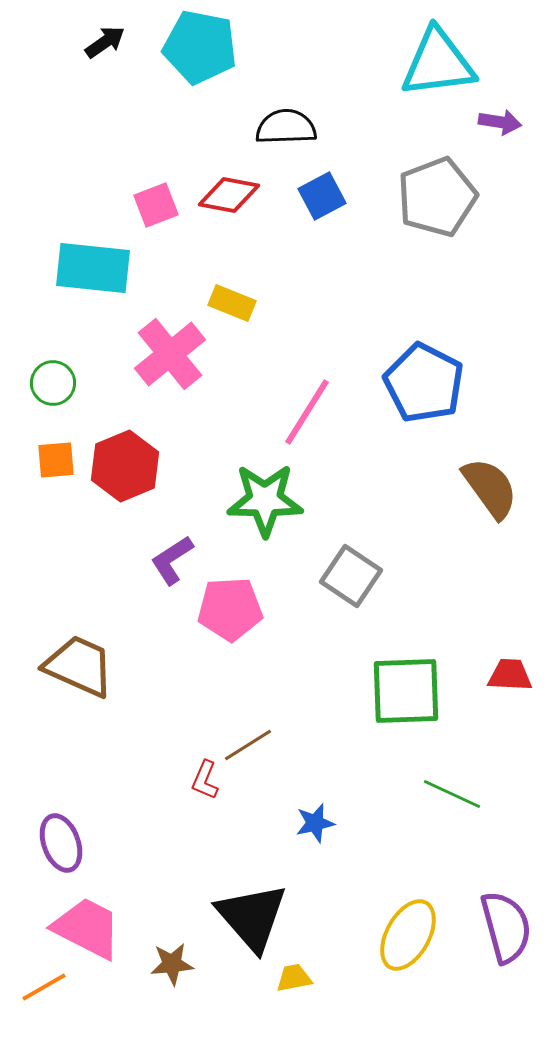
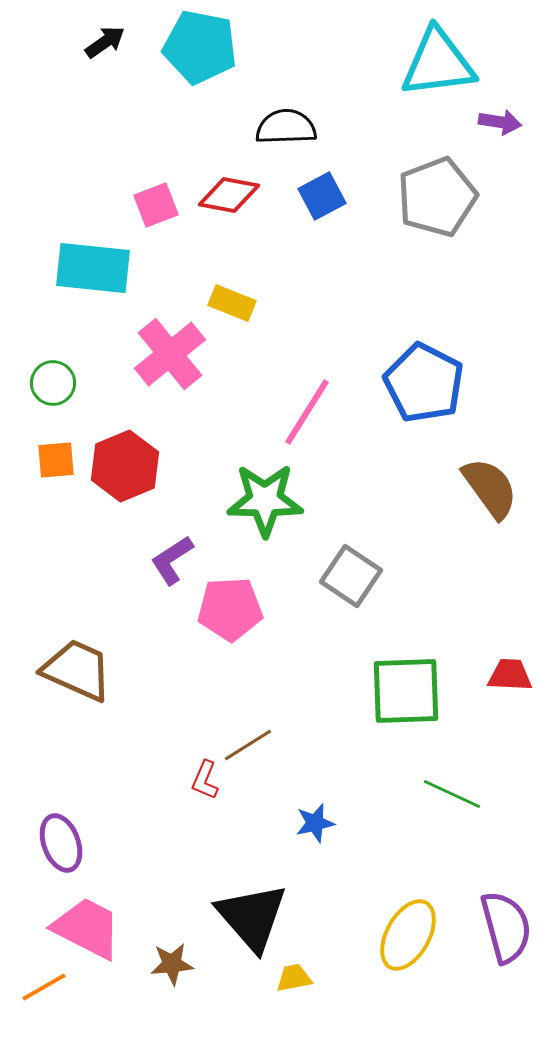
brown trapezoid: moved 2 px left, 4 px down
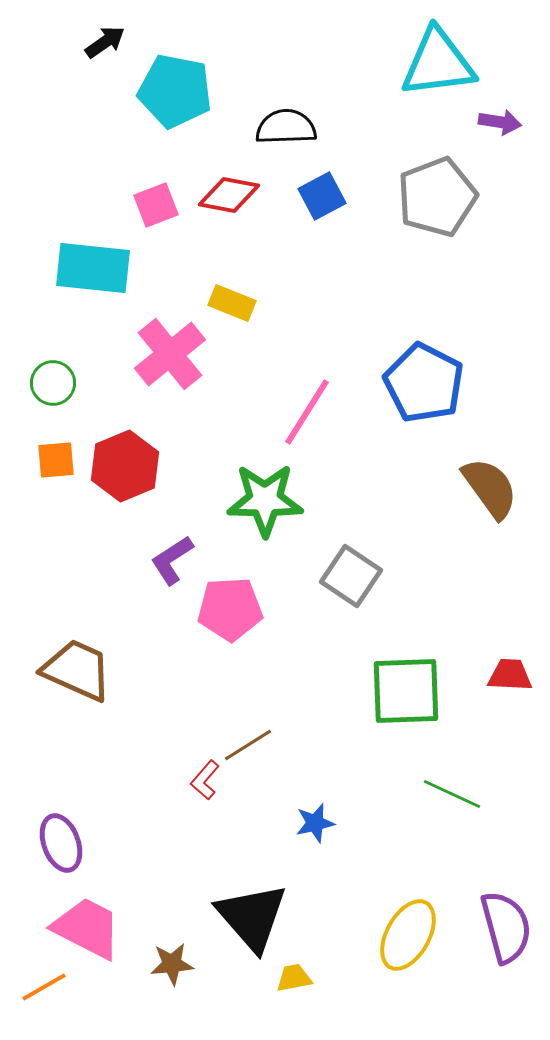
cyan pentagon: moved 25 px left, 44 px down
red L-shape: rotated 18 degrees clockwise
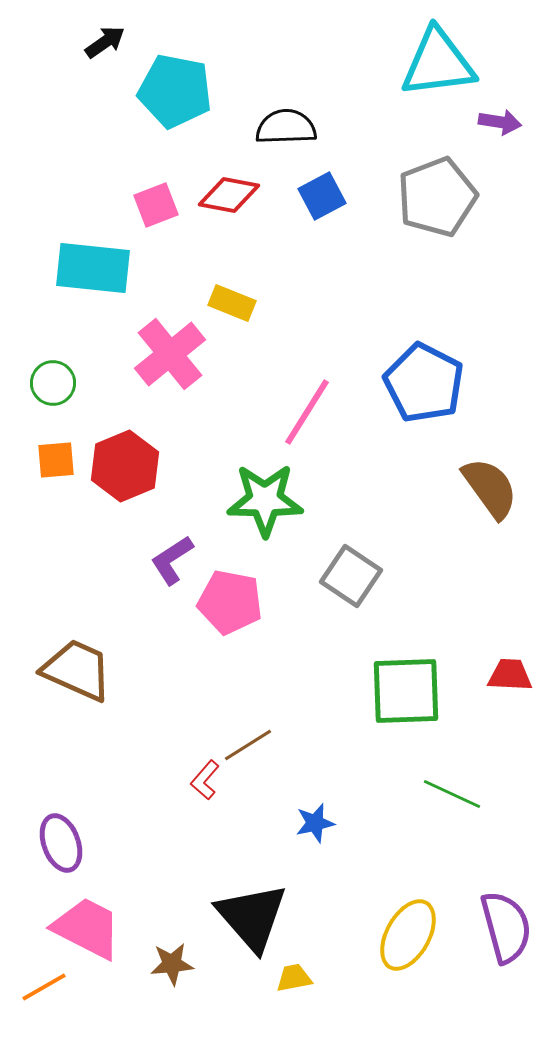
pink pentagon: moved 7 px up; rotated 14 degrees clockwise
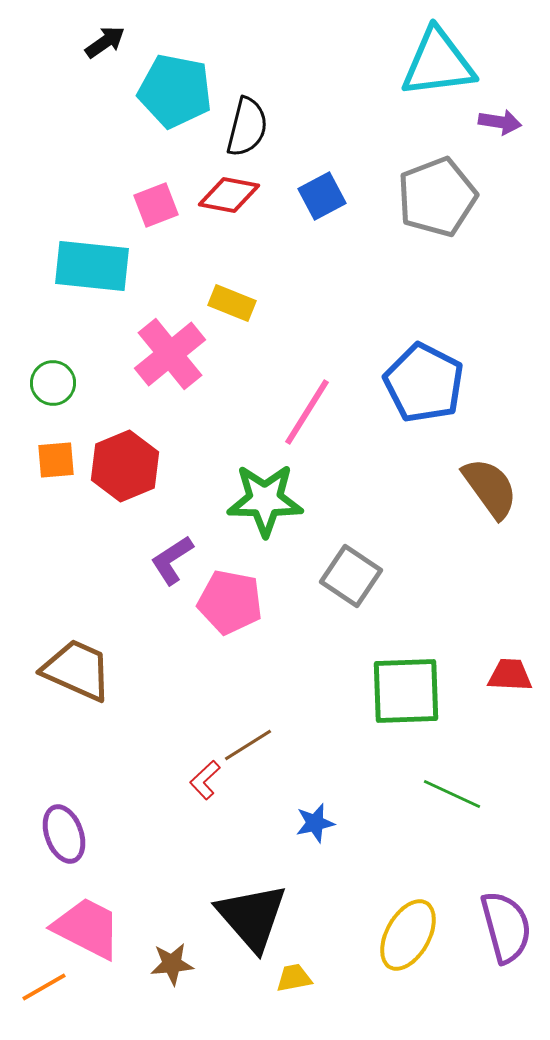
black semicircle: moved 39 px left; rotated 106 degrees clockwise
cyan rectangle: moved 1 px left, 2 px up
red L-shape: rotated 6 degrees clockwise
purple ellipse: moved 3 px right, 9 px up
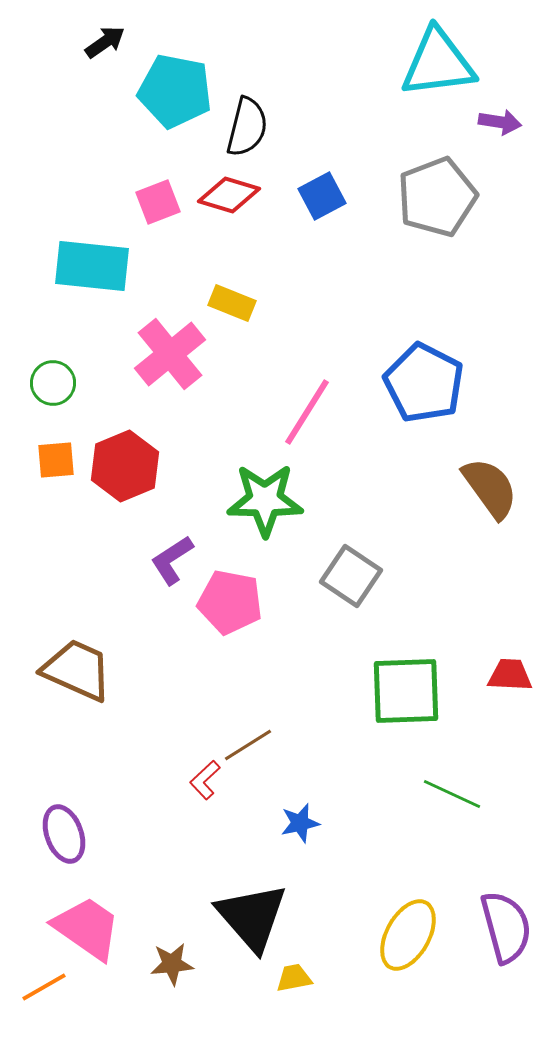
red diamond: rotated 6 degrees clockwise
pink square: moved 2 px right, 3 px up
blue star: moved 15 px left
pink trapezoid: rotated 8 degrees clockwise
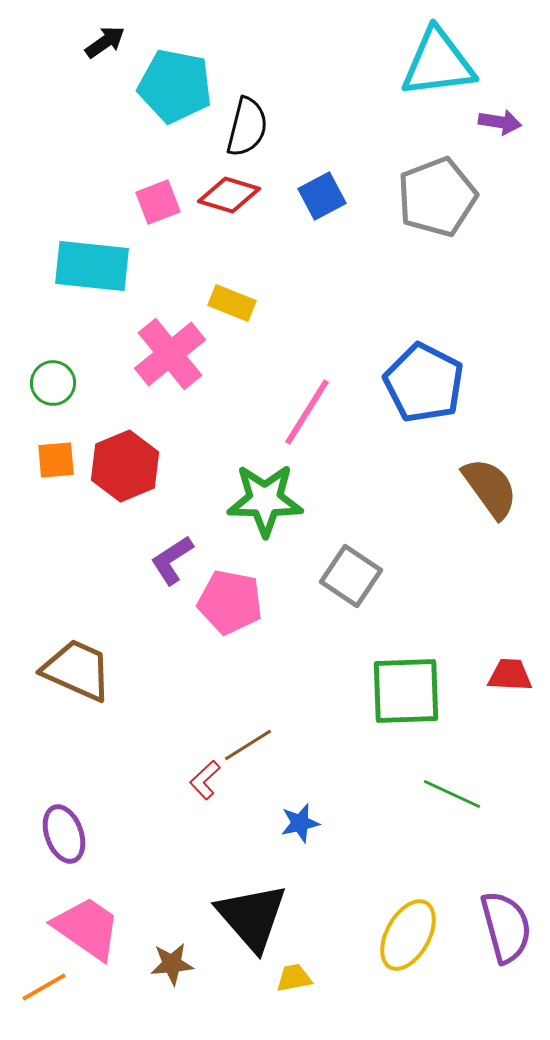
cyan pentagon: moved 5 px up
